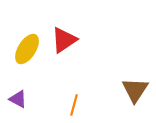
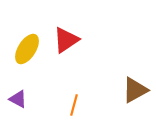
red triangle: moved 2 px right
brown triangle: rotated 28 degrees clockwise
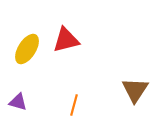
red triangle: rotated 20 degrees clockwise
brown triangle: rotated 28 degrees counterclockwise
purple triangle: moved 3 px down; rotated 12 degrees counterclockwise
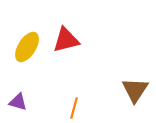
yellow ellipse: moved 2 px up
orange line: moved 3 px down
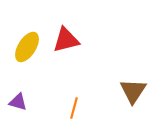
brown triangle: moved 2 px left, 1 px down
